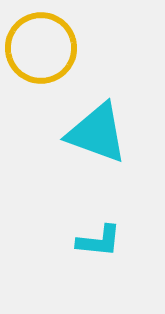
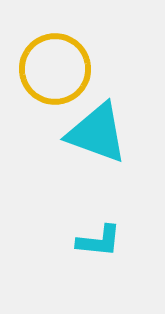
yellow circle: moved 14 px right, 21 px down
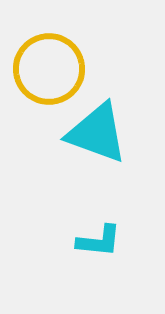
yellow circle: moved 6 px left
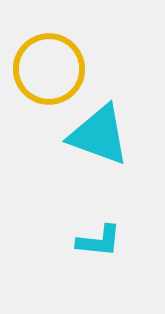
cyan triangle: moved 2 px right, 2 px down
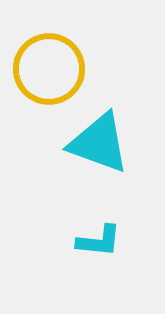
cyan triangle: moved 8 px down
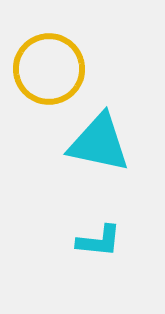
cyan triangle: rotated 8 degrees counterclockwise
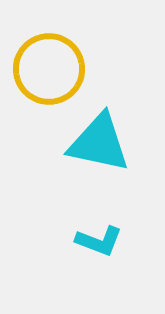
cyan L-shape: rotated 15 degrees clockwise
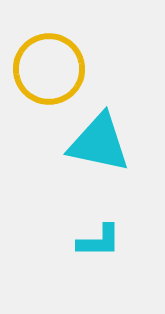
cyan L-shape: rotated 21 degrees counterclockwise
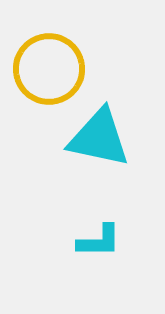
cyan triangle: moved 5 px up
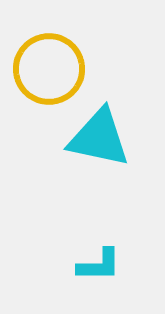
cyan L-shape: moved 24 px down
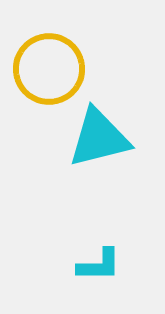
cyan triangle: rotated 26 degrees counterclockwise
